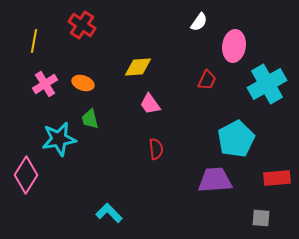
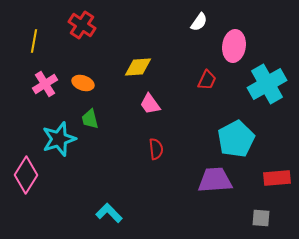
cyan star: rotated 8 degrees counterclockwise
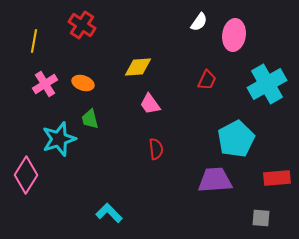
pink ellipse: moved 11 px up
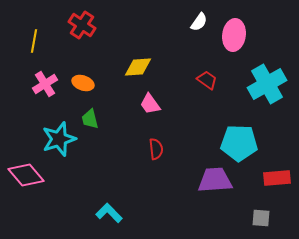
red trapezoid: rotated 80 degrees counterclockwise
cyan pentagon: moved 3 px right, 4 px down; rotated 30 degrees clockwise
pink diamond: rotated 72 degrees counterclockwise
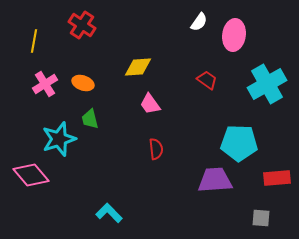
pink diamond: moved 5 px right
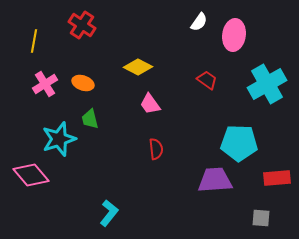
yellow diamond: rotated 32 degrees clockwise
cyan L-shape: rotated 84 degrees clockwise
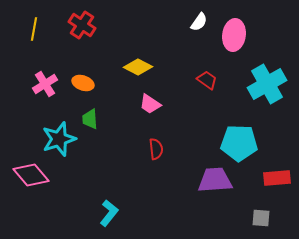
yellow line: moved 12 px up
pink trapezoid: rotated 20 degrees counterclockwise
green trapezoid: rotated 10 degrees clockwise
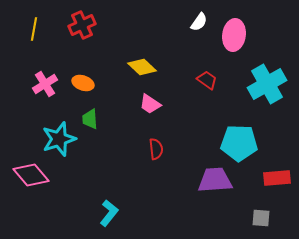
red cross: rotated 32 degrees clockwise
yellow diamond: moved 4 px right; rotated 16 degrees clockwise
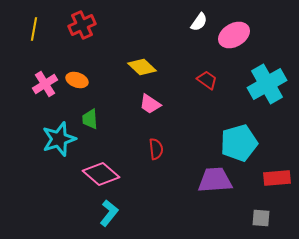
pink ellipse: rotated 52 degrees clockwise
orange ellipse: moved 6 px left, 3 px up
cyan pentagon: rotated 18 degrees counterclockwise
pink diamond: moved 70 px right, 1 px up; rotated 9 degrees counterclockwise
